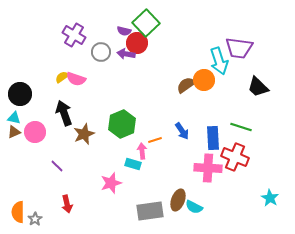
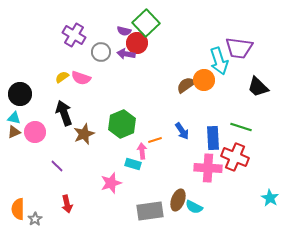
pink semicircle: moved 5 px right, 1 px up
orange semicircle: moved 3 px up
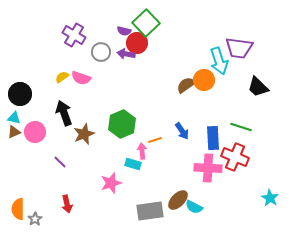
purple line: moved 3 px right, 4 px up
brown ellipse: rotated 25 degrees clockwise
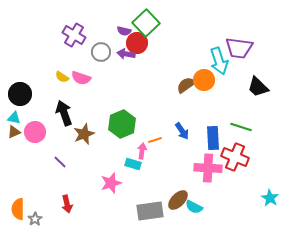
yellow semicircle: rotated 112 degrees counterclockwise
pink arrow: rotated 14 degrees clockwise
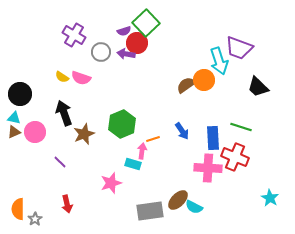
purple semicircle: rotated 32 degrees counterclockwise
purple trapezoid: rotated 12 degrees clockwise
orange line: moved 2 px left, 1 px up
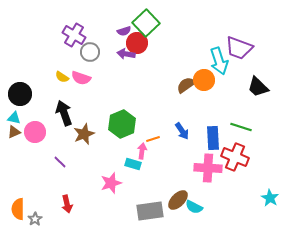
gray circle: moved 11 px left
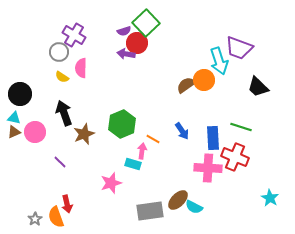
gray circle: moved 31 px left
pink semicircle: moved 10 px up; rotated 72 degrees clockwise
orange line: rotated 48 degrees clockwise
orange semicircle: moved 38 px right, 8 px down; rotated 20 degrees counterclockwise
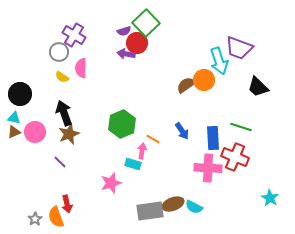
brown star: moved 15 px left
brown ellipse: moved 5 px left, 4 px down; rotated 25 degrees clockwise
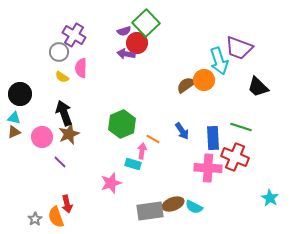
pink circle: moved 7 px right, 5 px down
